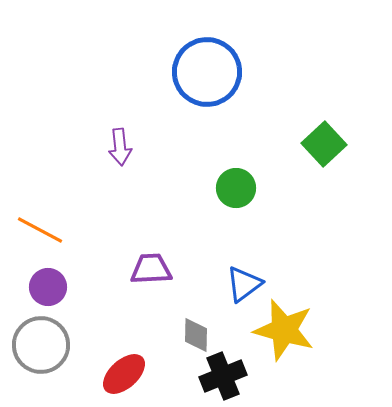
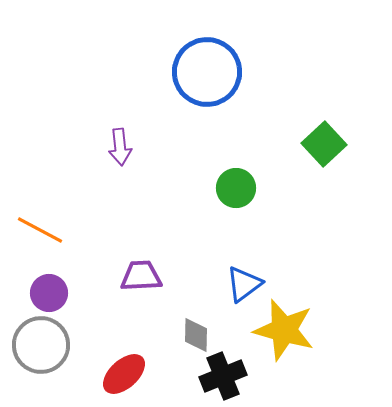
purple trapezoid: moved 10 px left, 7 px down
purple circle: moved 1 px right, 6 px down
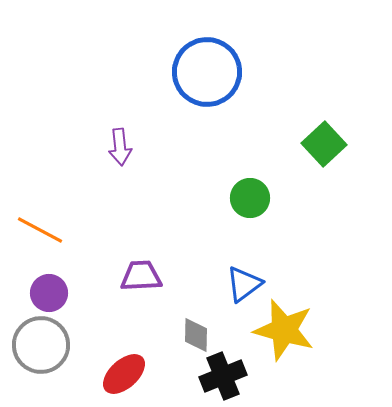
green circle: moved 14 px right, 10 px down
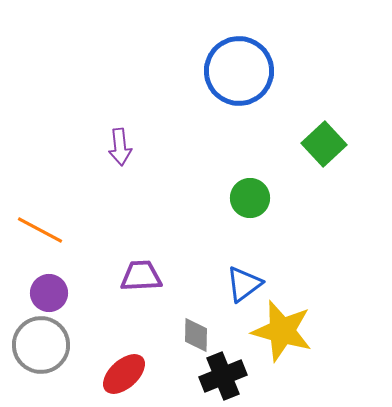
blue circle: moved 32 px right, 1 px up
yellow star: moved 2 px left, 1 px down
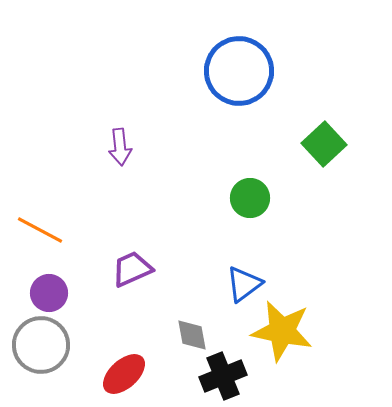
purple trapezoid: moved 9 px left, 7 px up; rotated 21 degrees counterclockwise
yellow star: rotated 4 degrees counterclockwise
gray diamond: moved 4 px left; rotated 12 degrees counterclockwise
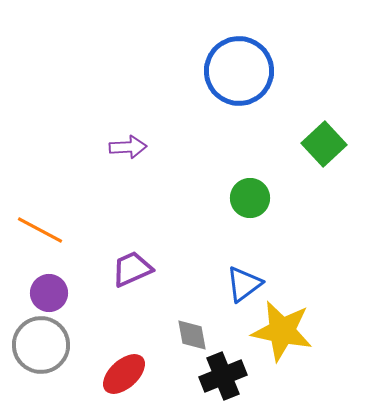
purple arrow: moved 8 px right; rotated 87 degrees counterclockwise
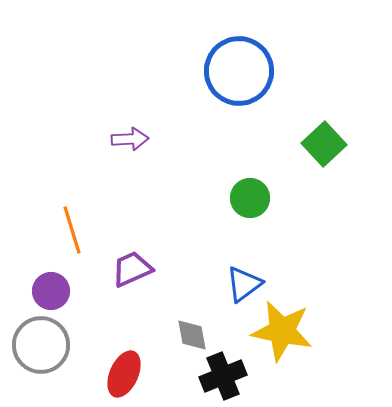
purple arrow: moved 2 px right, 8 px up
orange line: moved 32 px right; rotated 45 degrees clockwise
purple circle: moved 2 px right, 2 px up
red ellipse: rotated 24 degrees counterclockwise
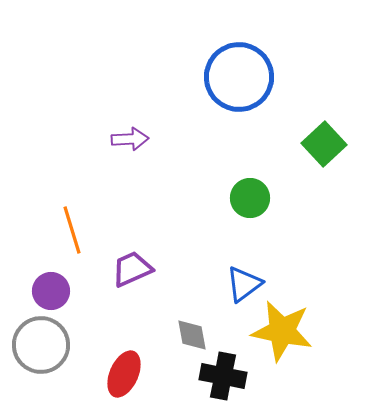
blue circle: moved 6 px down
black cross: rotated 33 degrees clockwise
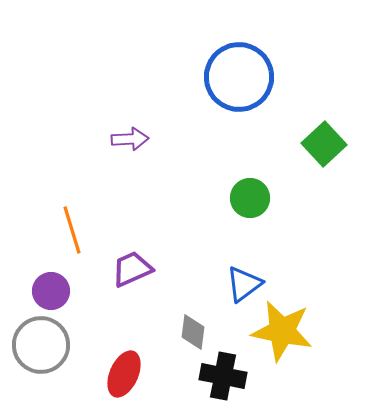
gray diamond: moved 1 px right, 3 px up; rotated 18 degrees clockwise
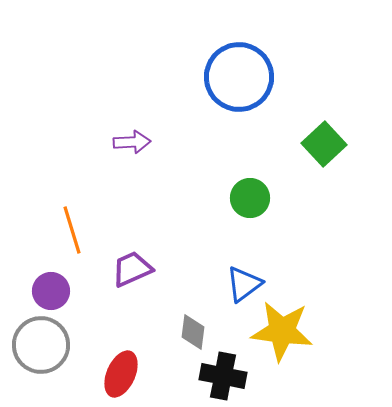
purple arrow: moved 2 px right, 3 px down
yellow star: rotated 4 degrees counterclockwise
red ellipse: moved 3 px left
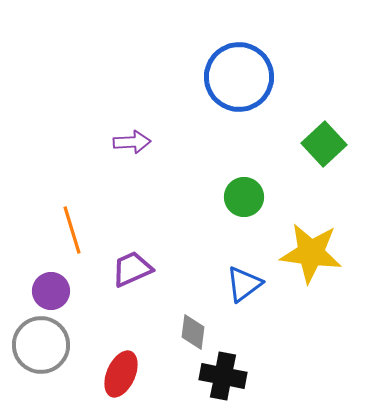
green circle: moved 6 px left, 1 px up
yellow star: moved 29 px right, 78 px up
